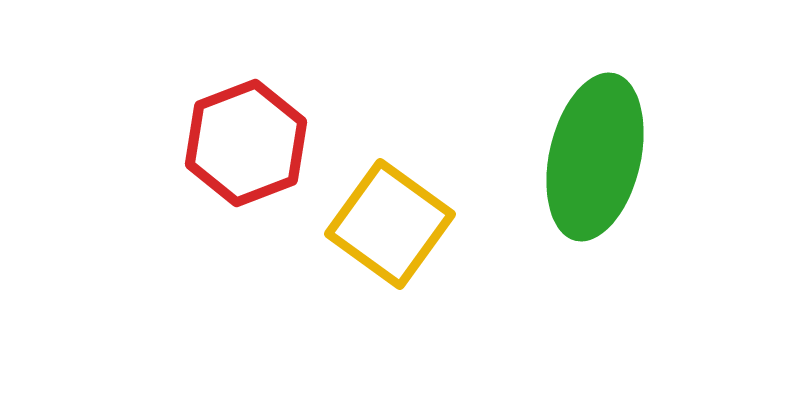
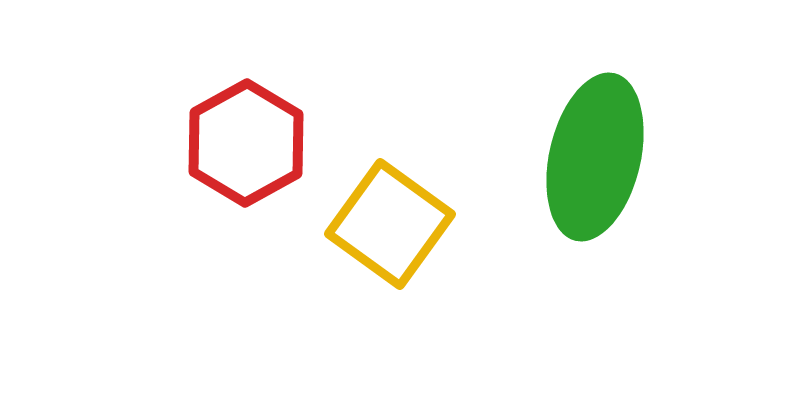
red hexagon: rotated 8 degrees counterclockwise
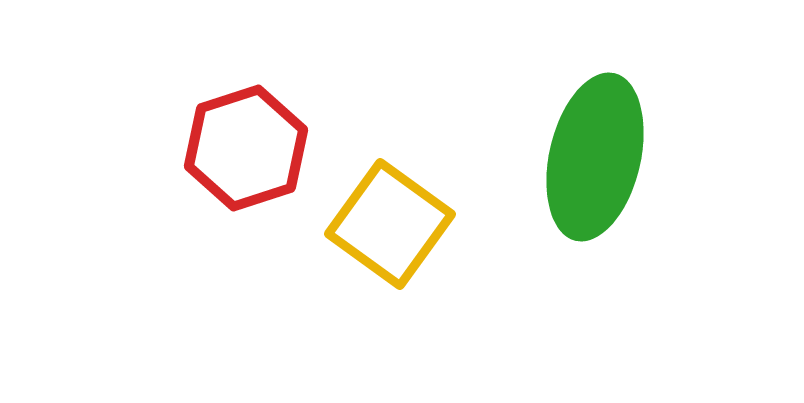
red hexagon: moved 5 px down; rotated 11 degrees clockwise
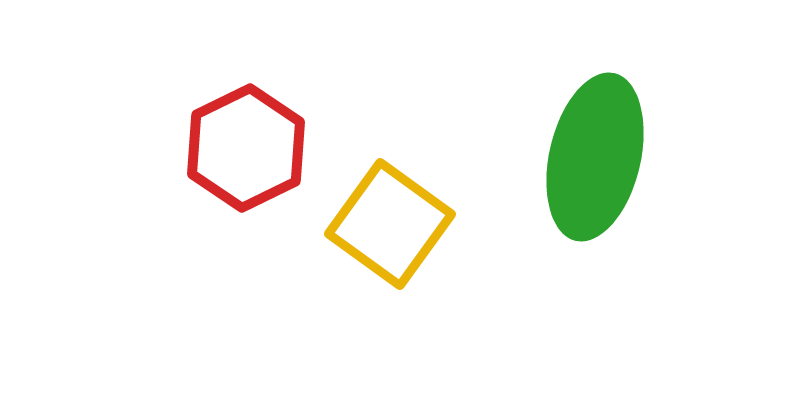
red hexagon: rotated 8 degrees counterclockwise
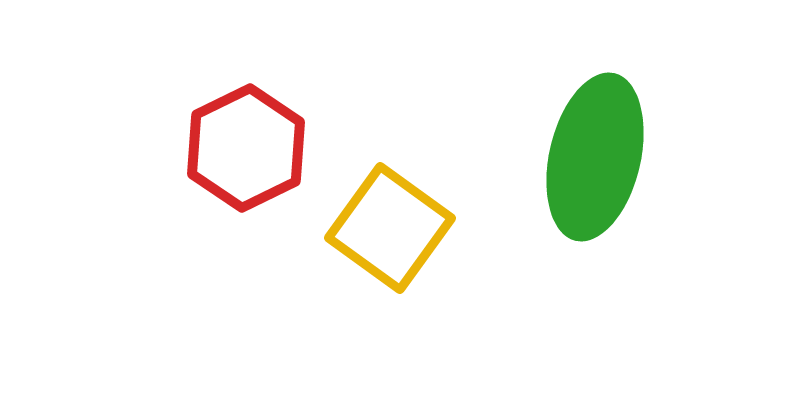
yellow square: moved 4 px down
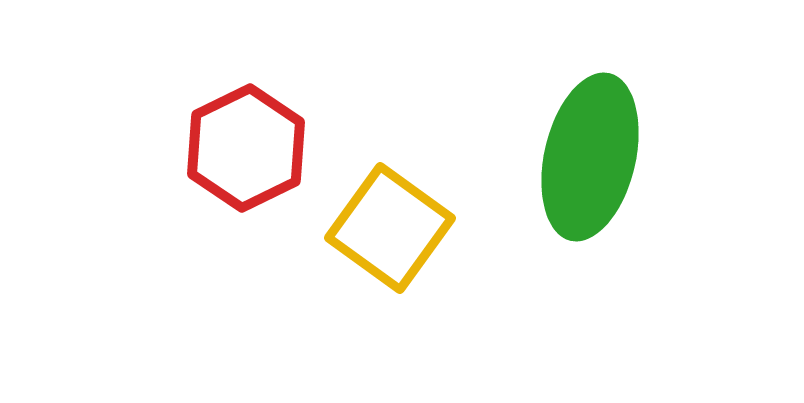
green ellipse: moved 5 px left
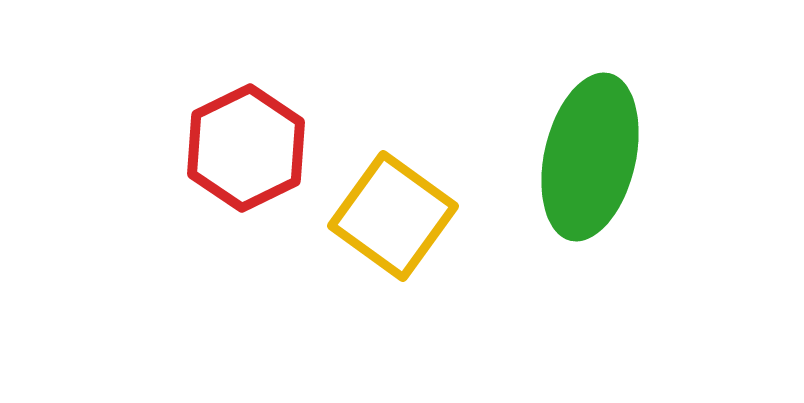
yellow square: moved 3 px right, 12 px up
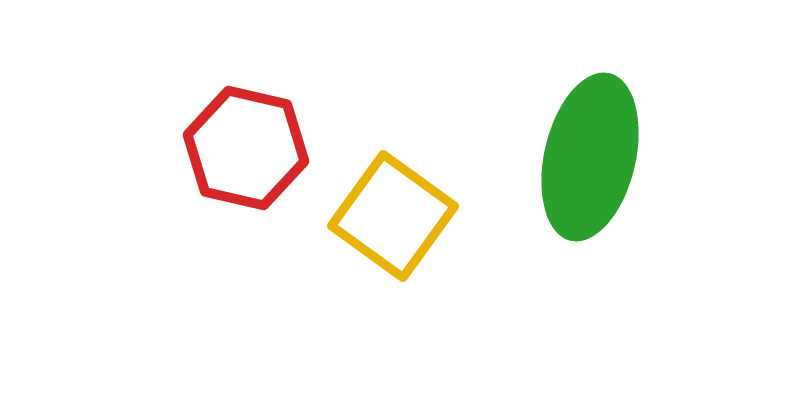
red hexagon: rotated 21 degrees counterclockwise
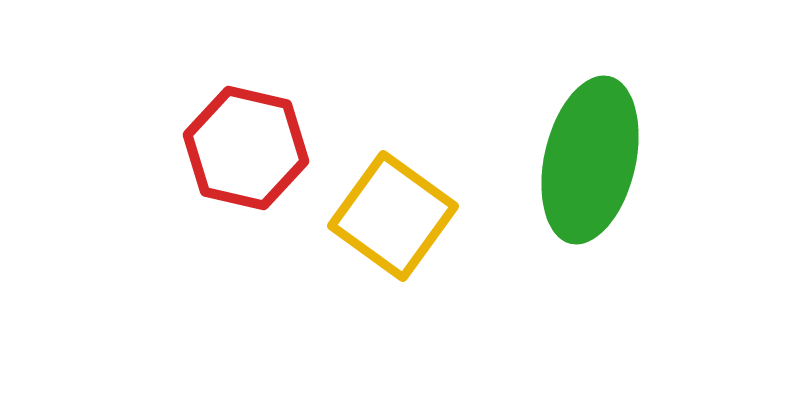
green ellipse: moved 3 px down
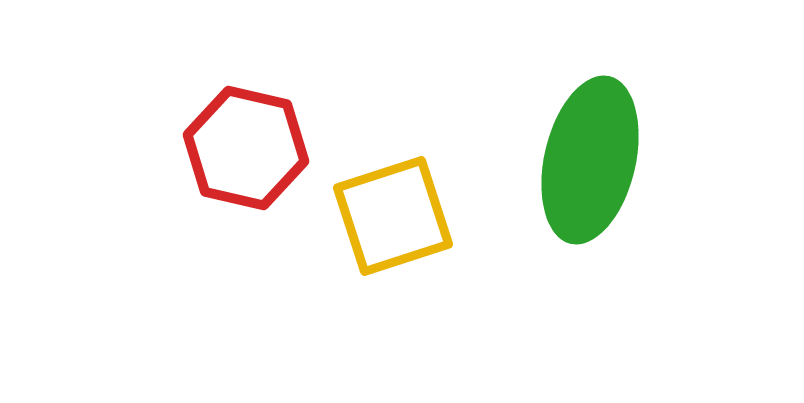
yellow square: rotated 36 degrees clockwise
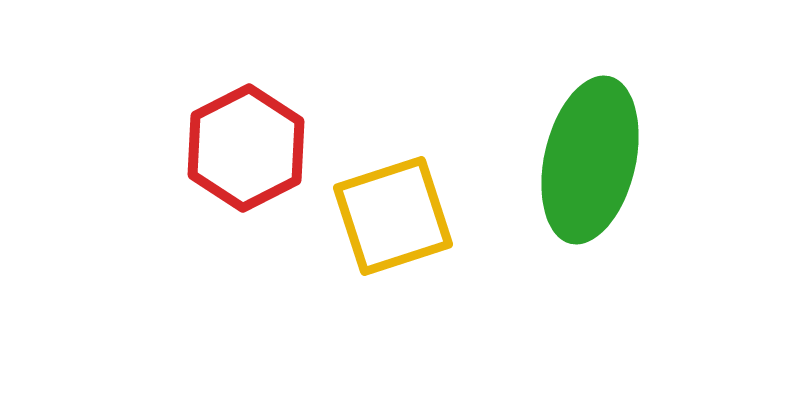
red hexagon: rotated 20 degrees clockwise
